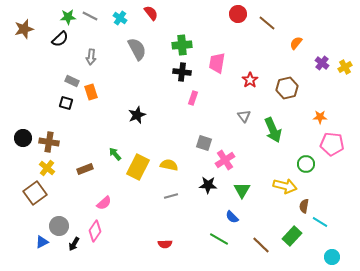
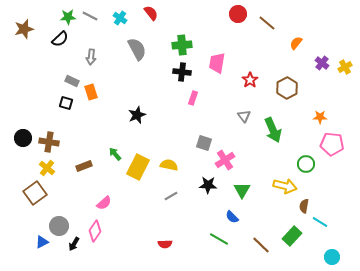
brown hexagon at (287, 88): rotated 15 degrees counterclockwise
brown rectangle at (85, 169): moved 1 px left, 3 px up
gray line at (171, 196): rotated 16 degrees counterclockwise
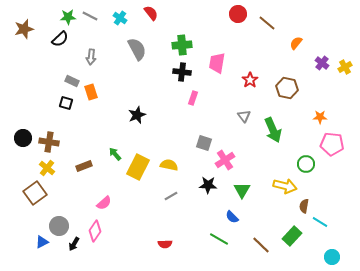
brown hexagon at (287, 88): rotated 20 degrees counterclockwise
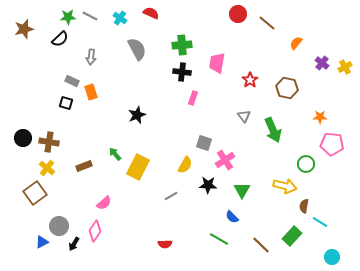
red semicircle at (151, 13): rotated 28 degrees counterclockwise
yellow semicircle at (169, 165): moved 16 px right; rotated 108 degrees clockwise
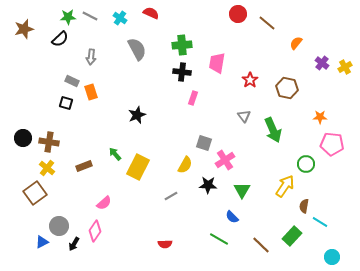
yellow arrow at (285, 186): rotated 70 degrees counterclockwise
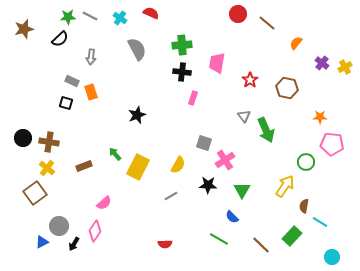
green arrow at (273, 130): moved 7 px left
green circle at (306, 164): moved 2 px up
yellow semicircle at (185, 165): moved 7 px left
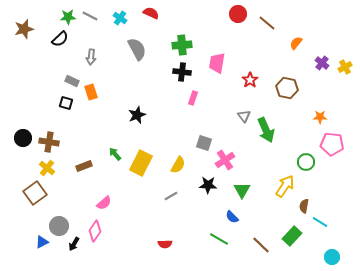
yellow rectangle at (138, 167): moved 3 px right, 4 px up
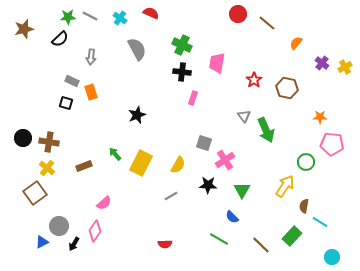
green cross at (182, 45): rotated 30 degrees clockwise
red star at (250, 80): moved 4 px right
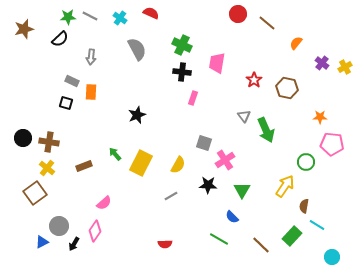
orange rectangle at (91, 92): rotated 21 degrees clockwise
cyan line at (320, 222): moved 3 px left, 3 px down
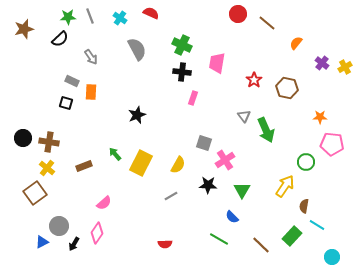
gray line at (90, 16): rotated 42 degrees clockwise
gray arrow at (91, 57): rotated 42 degrees counterclockwise
pink diamond at (95, 231): moved 2 px right, 2 px down
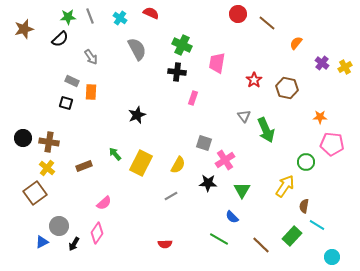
black cross at (182, 72): moved 5 px left
black star at (208, 185): moved 2 px up
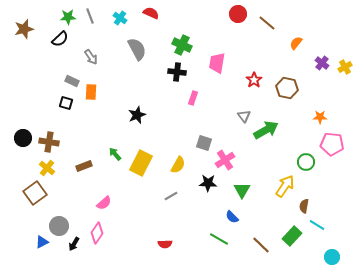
green arrow at (266, 130): rotated 95 degrees counterclockwise
